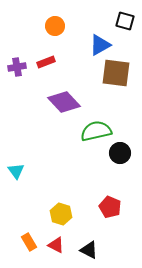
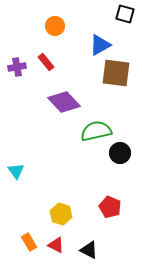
black square: moved 7 px up
red rectangle: rotated 72 degrees clockwise
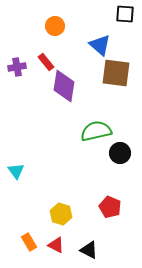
black square: rotated 12 degrees counterclockwise
blue triangle: rotated 50 degrees counterclockwise
purple diamond: moved 16 px up; rotated 52 degrees clockwise
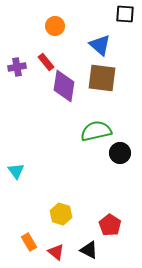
brown square: moved 14 px left, 5 px down
red pentagon: moved 18 px down; rotated 10 degrees clockwise
red triangle: moved 7 px down; rotated 12 degrees clockwise
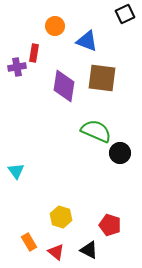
black square: rotated 30 degrees counterclockwise
blue triangle: moved 13 px left, 4 px up; rotated 20 degrees counterclockwise
red rectangle: moved 12 px left, 9 px up; rotated 48 degrees clockwise
green semicircle: rotated 36 degrees clockwise
yellow hexagon: moved 3 px down
red pentagon: rotated 15 degrees counterclockwise
